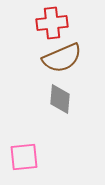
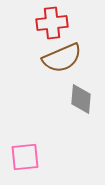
gray diamond: moved 21 px right
pink square: moved 1 px right
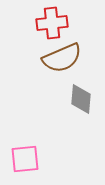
pink square: moved 2 px down
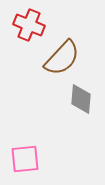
red cross: moved 23 px left, 2 px down; rotated 28 degrees clockwise
brown semicircle: rotated 24 degrees counterclockwise
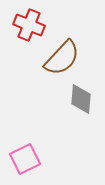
pink square: rotated 20 degrees counterclockwise
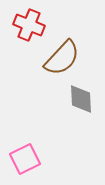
gray diamond: rotated 8 degrees counterclockwise
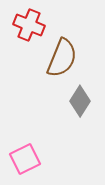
brown semicircle: rotated 21 degrees counterclockwise
gray diamond: moved 1 px left, 2 px down; rotated 36 degrees clockwise
